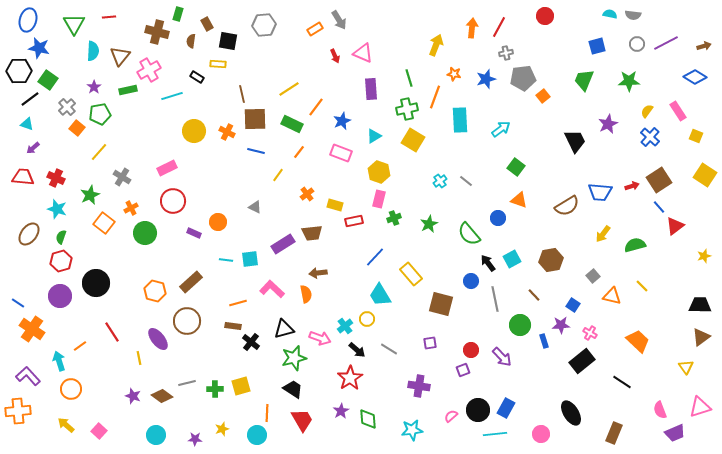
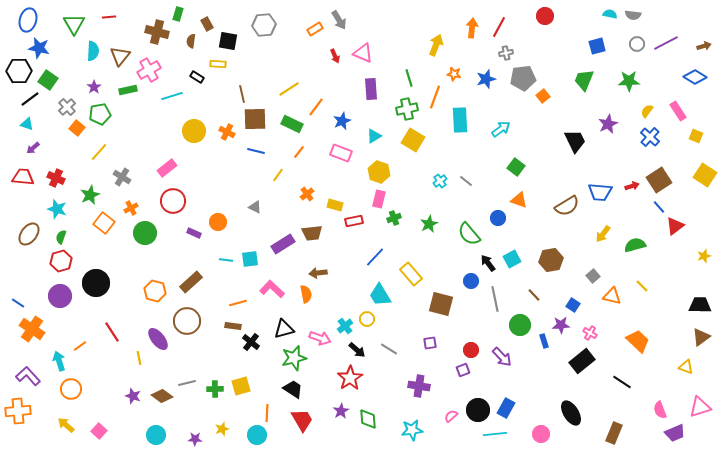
pink rectangle at (167, 168): rotated 12 degrees counterclockwise
yellow triangle at (686, 367): rotated 35 degrees counterclockwise
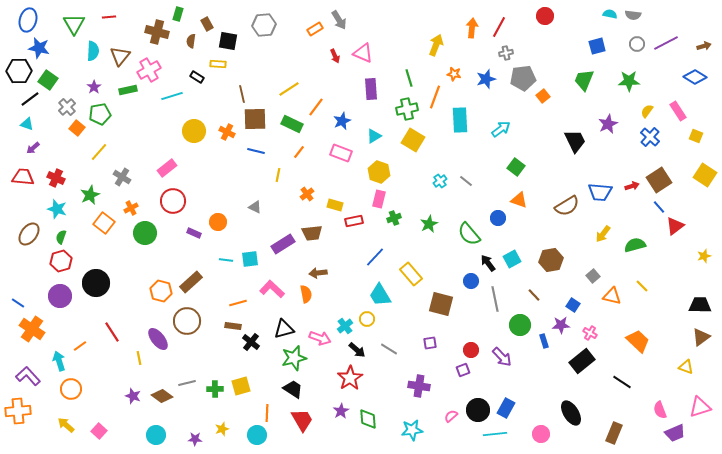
yellow line at (278, 175): rotated 24 degrees counterclockwise
orange hexagon at (155, 291): moved 6 px right
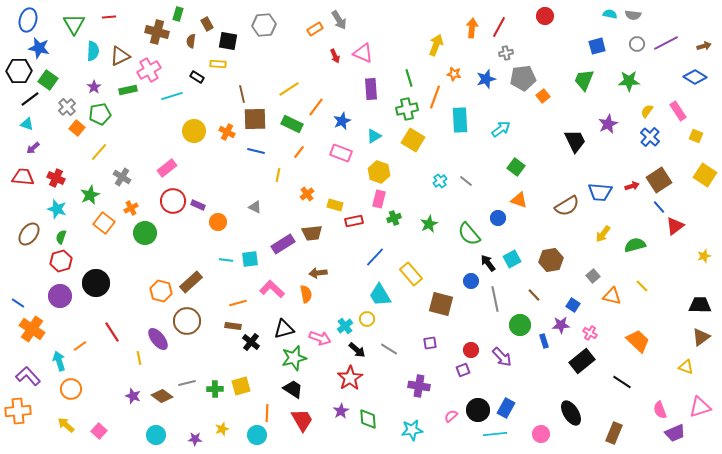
brown triangle at (120, 56): rotated 25 degrees clockwise
purple rectangle at (194, 233): moved 4 px right, 28 px up
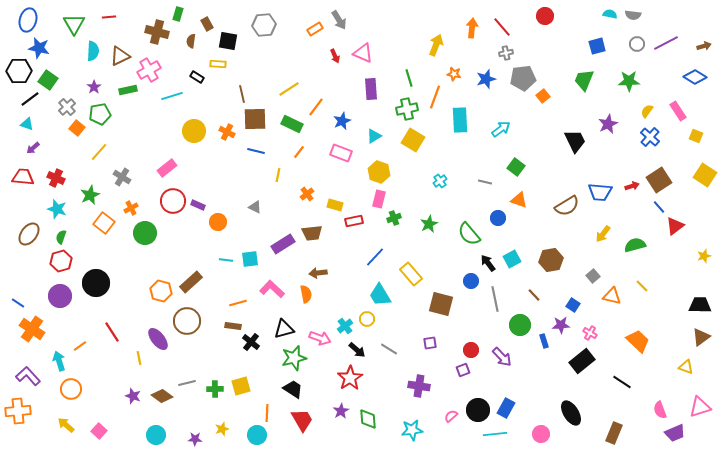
red line at (499, 27): moved 3 px right; rotated 70 degrees counterclockwise
gray line at (466, 181): moved 19 px right, 1 px down; rotated 24 degrees counterclockwise
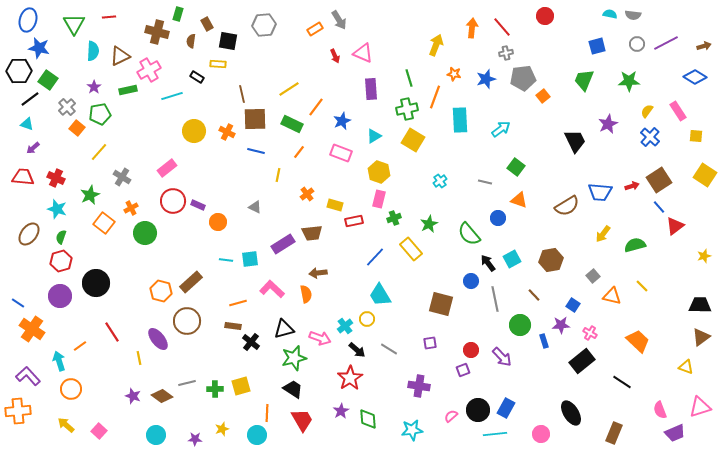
yellow square at (696, 136): rotated 16 degrees counterclockwise
yellow rectangle at (411, 274): moved 25 px up
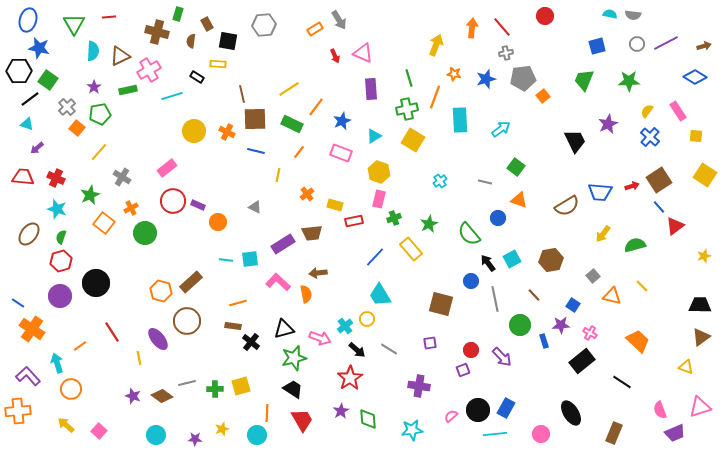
purple arrow at (33, 148): moved 4 px right
pink L-shape at (272, 289): moved 6 px right, 7 px up
cyan arrow at (59, 361): moved 2 px left, 2 px down
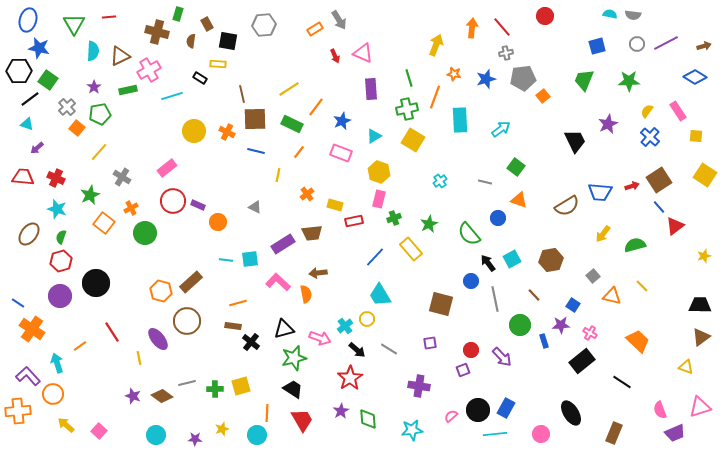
black rectangle at (197, 77): moved 3 px right, 1 px down
orange circle at (71, 389): moved 18 px left, 5 px down
